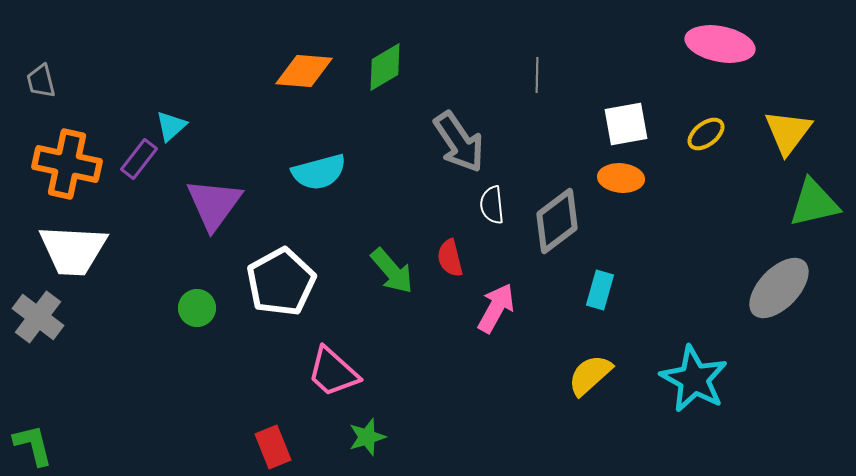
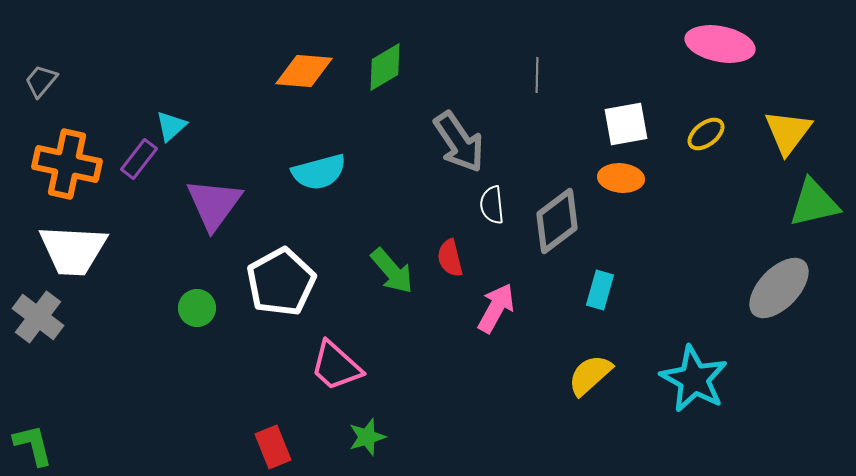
gray trapezoid: rotated 54 degrees clockwise
pink trapezoid: moved 3 px right, 6 px up
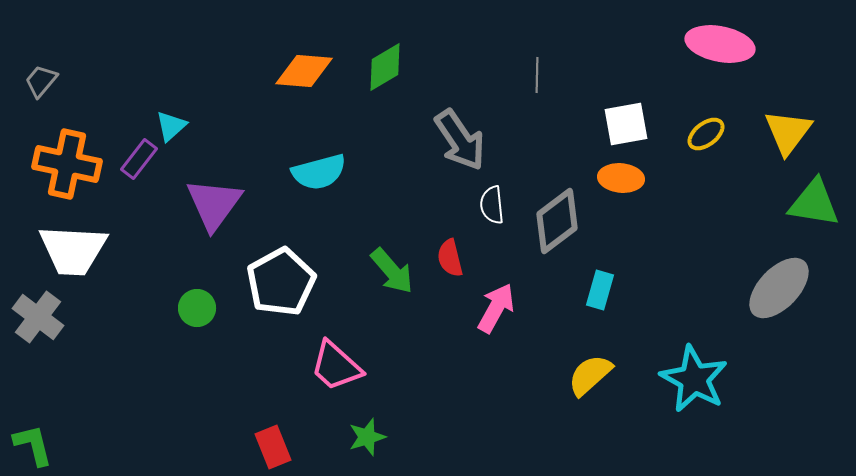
gray arrow: moved 1 px right, 2 px up
green triangle: rotated 22 degrees clockwise
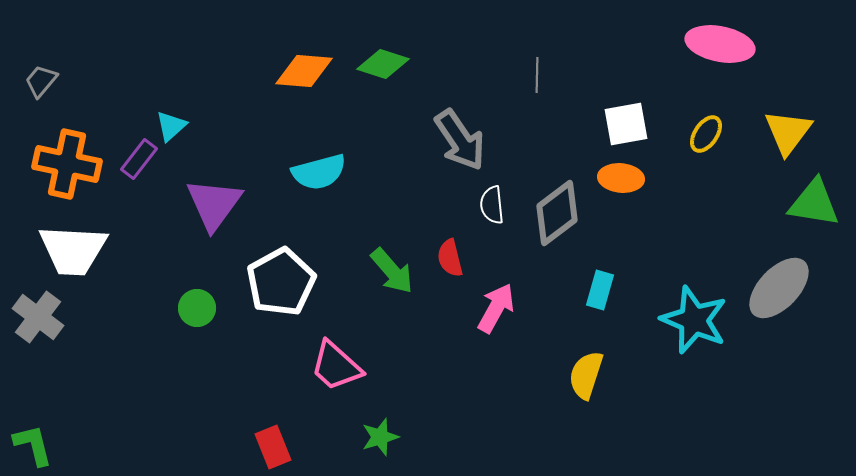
green diamond: moved 2 px left, 3 px up; rotated 48 degrees clockwise
yellow ellipse: rotated 18 degrees counterclockwise
gray diamond: moved 8 px up
yellow semicircle: moved 4 px left; rotated 30 degrees counterclockwise
cyan star: moved 59 px up; rotated 6 degrees counterclockwise
green star: moved 13 px right
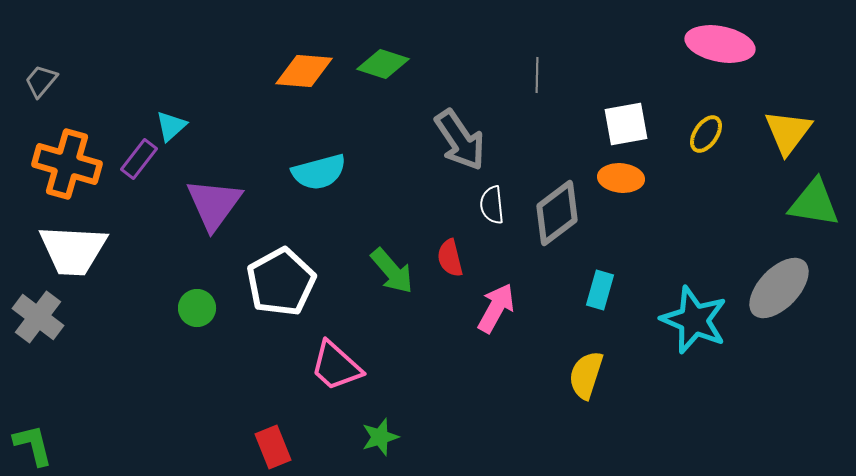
orange cross: rotated 4 degrees clockwise
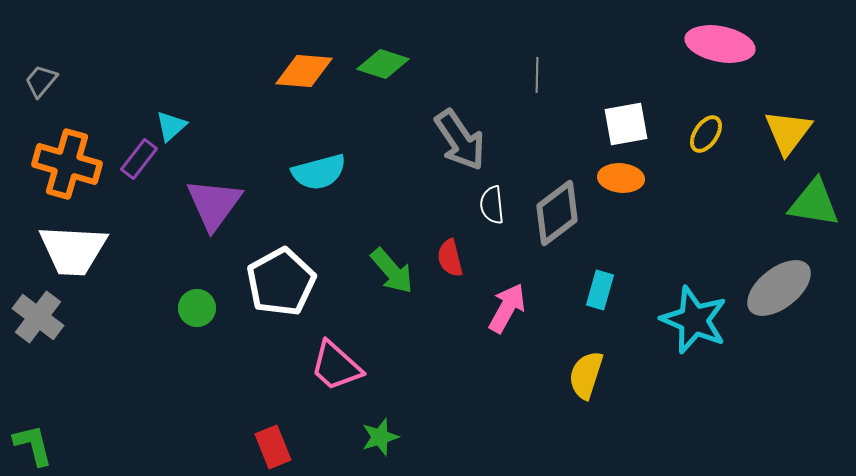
gray ellipse: rotated 8 degrees clockwise
pink arrow: moved 11 px right
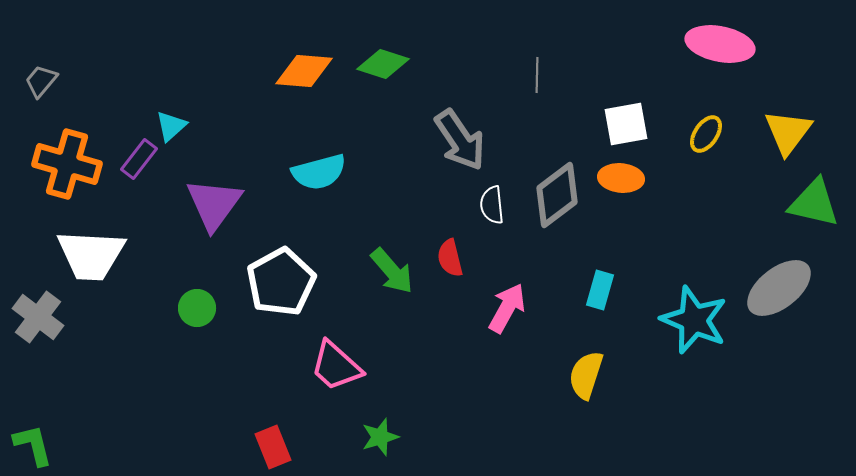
green triangle: rotated 4 degrees clockwise
gray diamond: moved 18 px up
white trapezoid: moved 18 px right, 5 px down
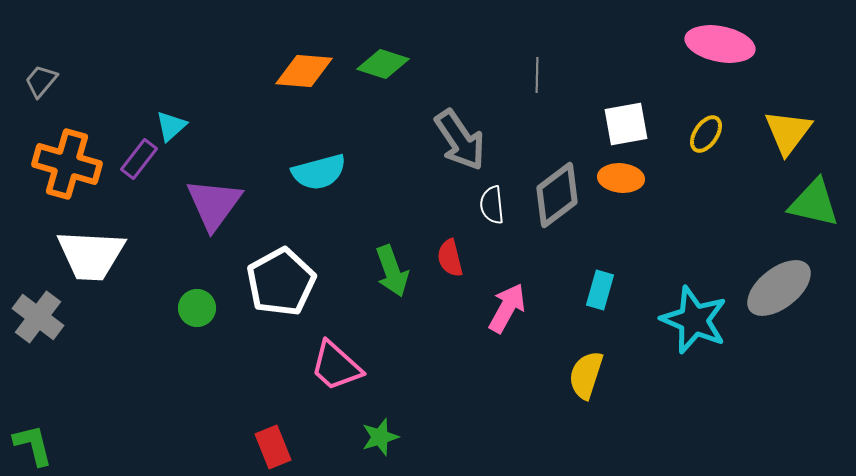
green arrow: rotated 21 degrees clockwise
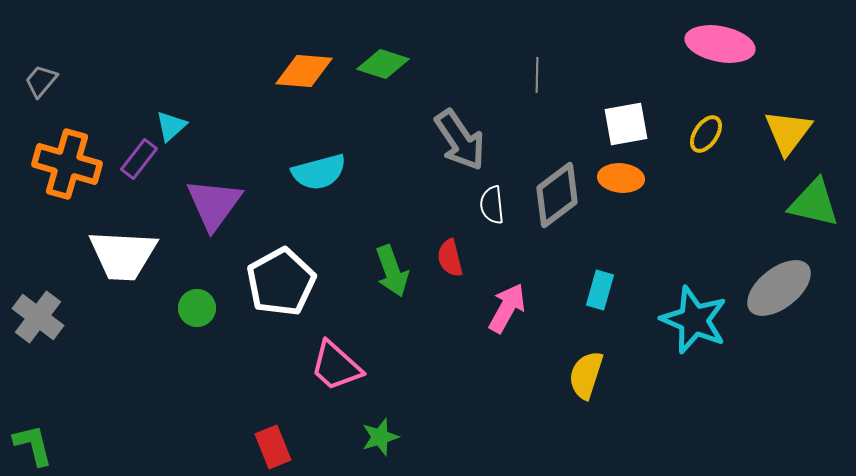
white trapezoid: moved 32 px right
